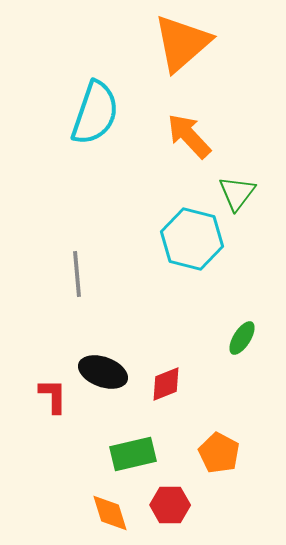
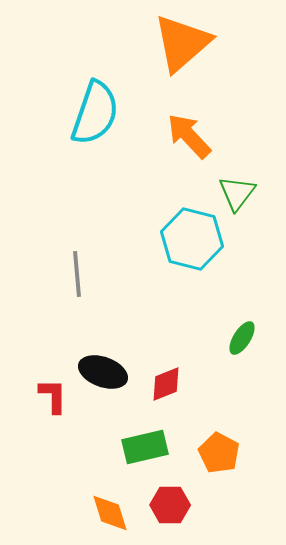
green rectangle: moved 12 px right, 7 px up
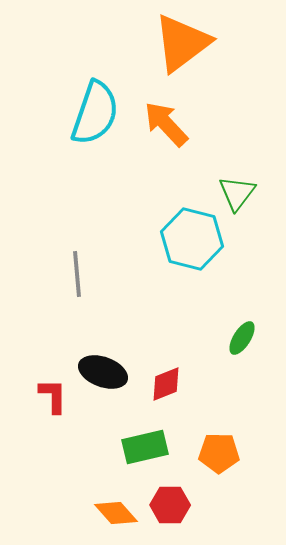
orange triangle: rotated 4 degrees clockwise
orange arrow: moved 23 px left, 12 px up
orange pentagon: rotated 27 degrees counterclockwise
orange diamond: moved 6 px right; rotated 24 degrees counterclockwise
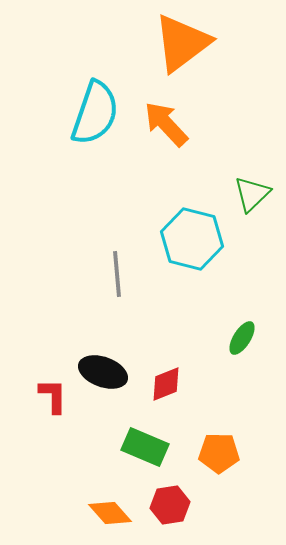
green triangle: moved 15 px right, 1 px down; rotated 9 degrees clockwise
gray line: moved 40 px right
green rectangle: rotated 36 degrees clockwise
red hexagon: rotated 9 degrees counterclockwise
orange diamond: moved 6 px left
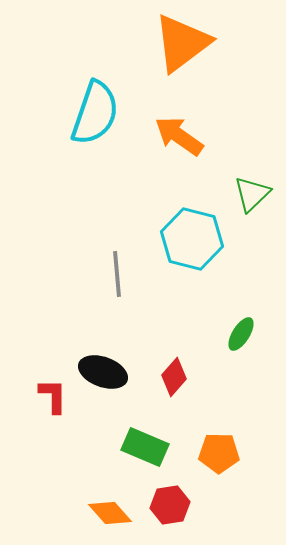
orange arrow: moved 13 px right, 12 px down; rotated 12 degrees counterclockwise
green ellipse: moved 1 px left, 4 px up
red diamond: moved 8 px right, 7 px up; rotated 27 degrees counterclockwise
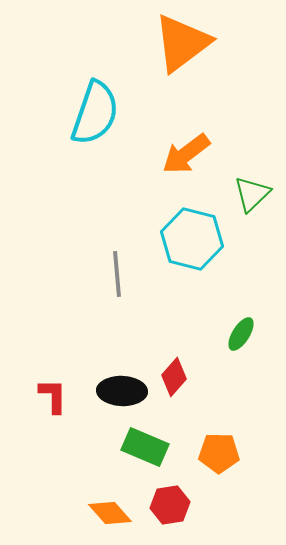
orange arrow: moved 7 px right, 18 px down; rotated 72 degrees counterclockwise
black ellipse: moved 19 px right, 19 px down; rotated 18 degrees counterclockwise
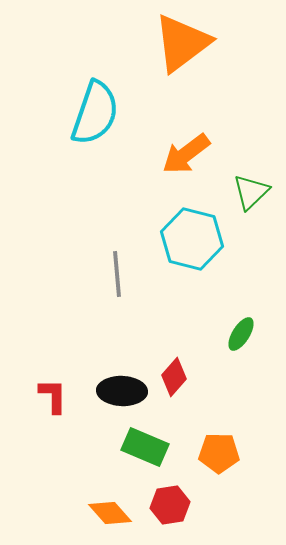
green triangle: moved 1 px left, 2 px up
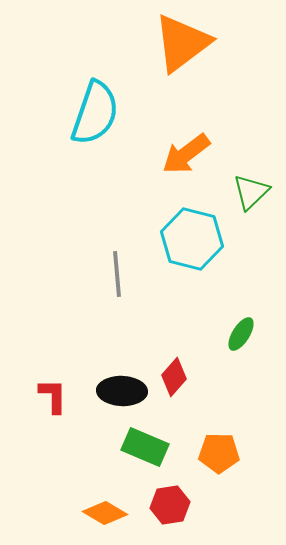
orange diamond: moved 5 px left; rotated 18 degrees counterclockwise
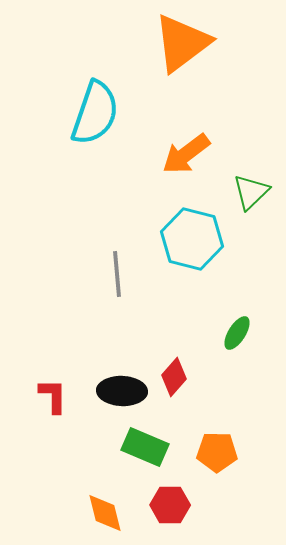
green ellipse: moved 4 px left, 1 px up
orange pentagon: moved 2 px left, 1 px up
red hexagon: rotated 9 degrees clockwise
orange diamond: rotated 45 degrees clockwise
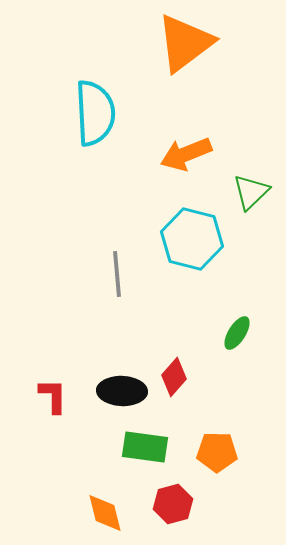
orange triangle: moved 3 px right
cyan semicircle: rotated 22 degrees counterclockwise
orange arrow: rotated 15 degrees clockwise
green rectangle: rotated 15 degrees counterclockwise
red hexagon: moved 3 px right, 1 px up; rotated 15 degrees counterclockwise
